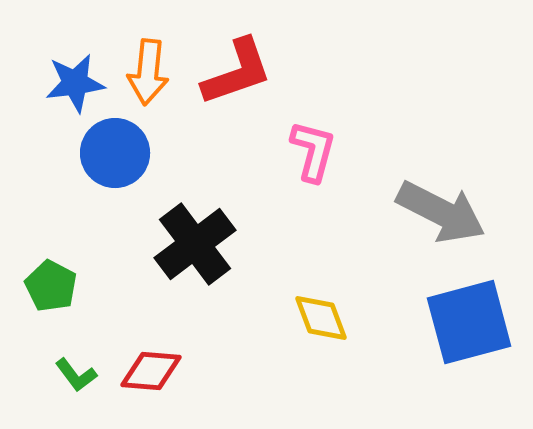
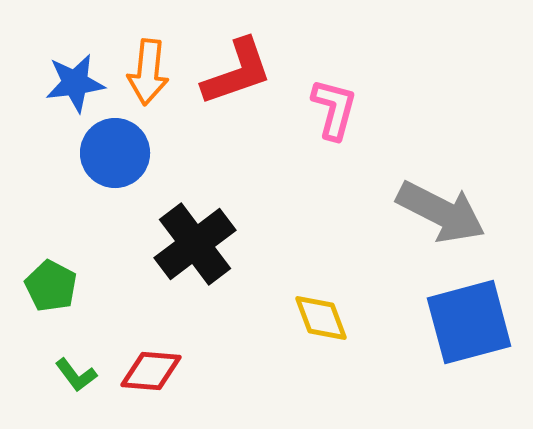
pink L-shape: moved 21 px right, 42 px up
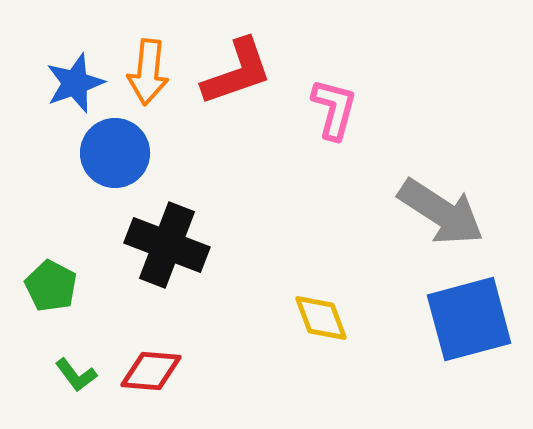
blue star: rotated 12 degrees counterclockwise
gray arrow: rotated 6 degrees clockwise
black cross: moved 28 px left, 1 px down; rotated 32 degrees counterclockwise
blue square: moved 3 px up
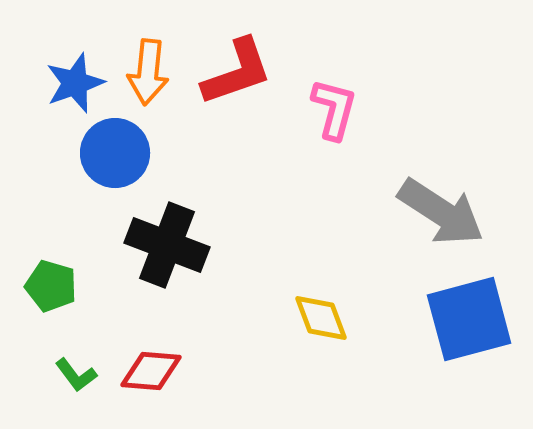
green pentagon: rotated 12 degrees counterclockwise
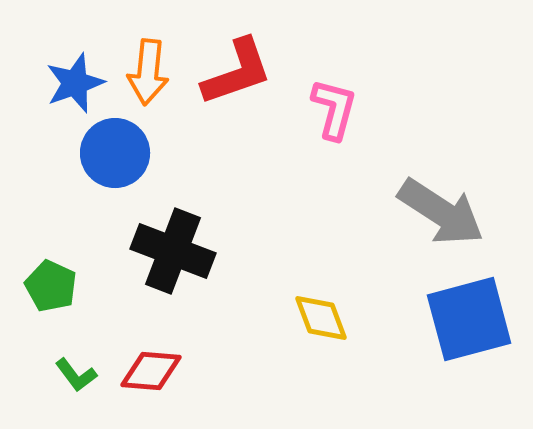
black cross: moved 6 px right, 6 px down
green pentagon: rotated 9 degrees clockwise
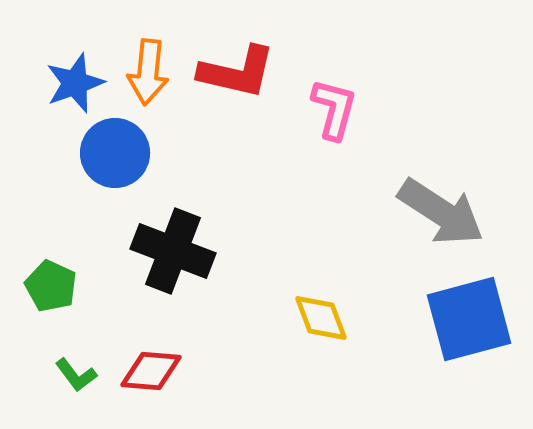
red L-shape: rotated 32 degrees clockwise
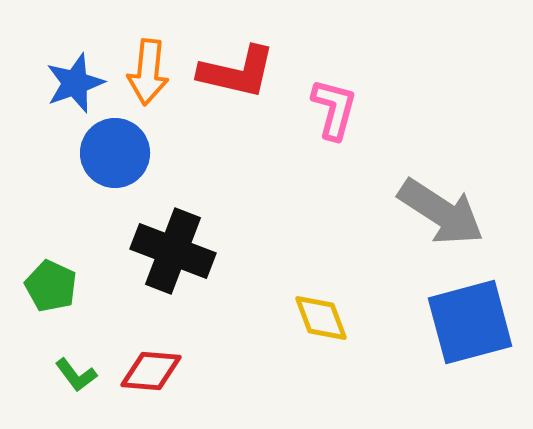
blue square: moved 1 px right, 3 px down
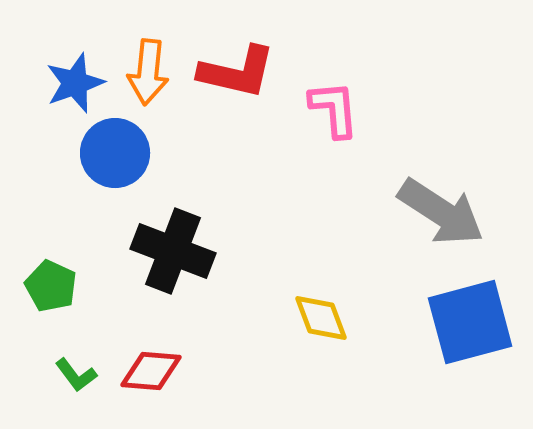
pink L-shape: rotated 20 degrees counterclockwise
